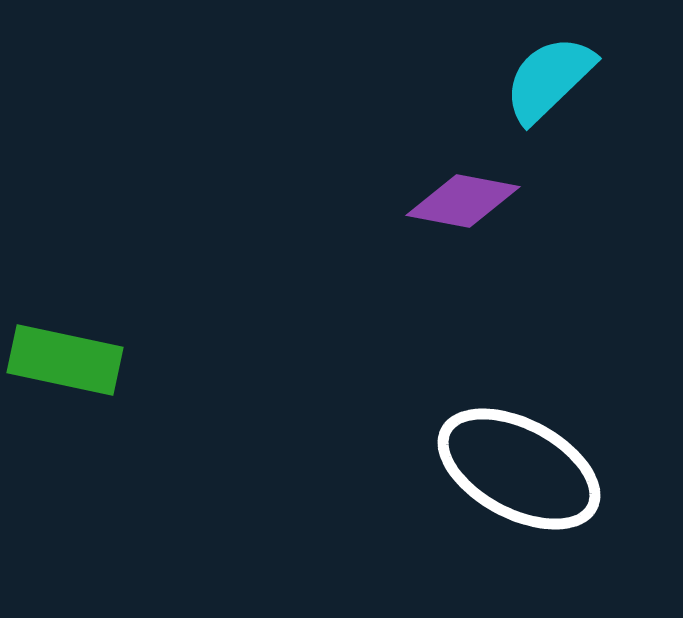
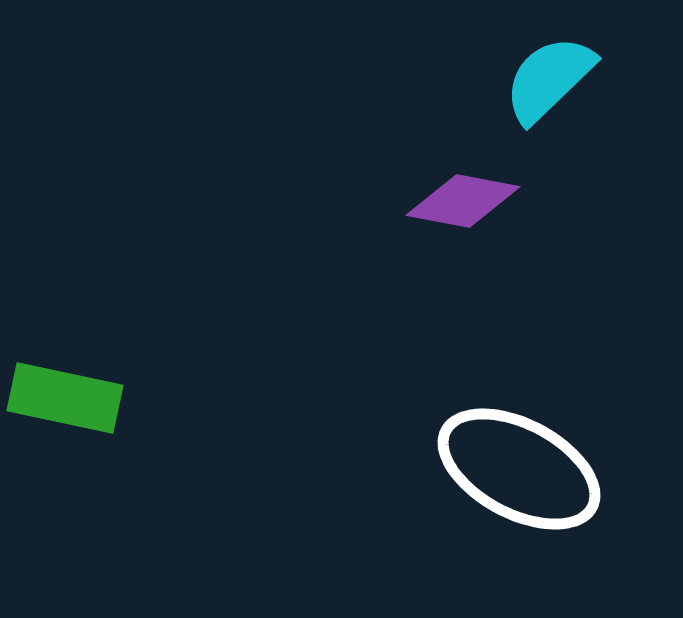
green rectangle: moved 38 px down
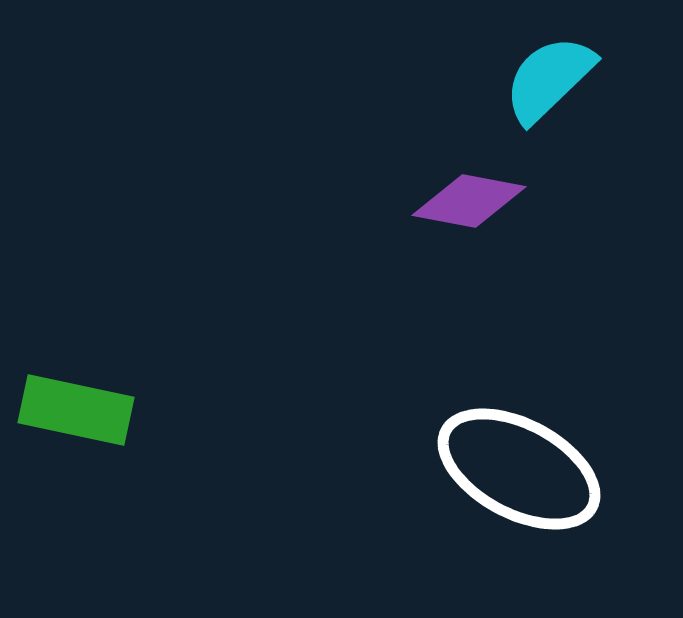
purple diamond: moved 6 px right
green rectangle: moved 11 px right, 12 px down
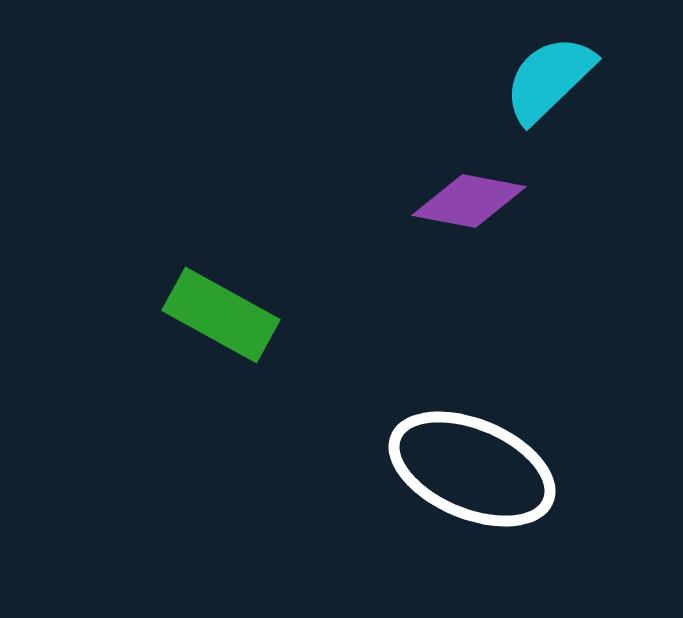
green rectangle: moved 145 px right, 95 px up; rotated 17 degrees clockwise
white ellipse: moved 47 px left; rotated 5 degrees counterclockwise
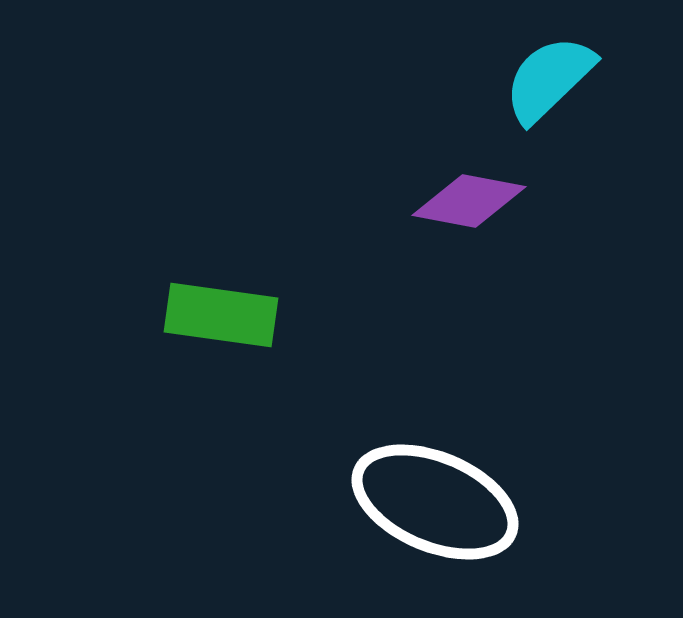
green rectangle: rotated 21 degrees counterclockwise
white ellipse: moved 37 px left, 33 px down
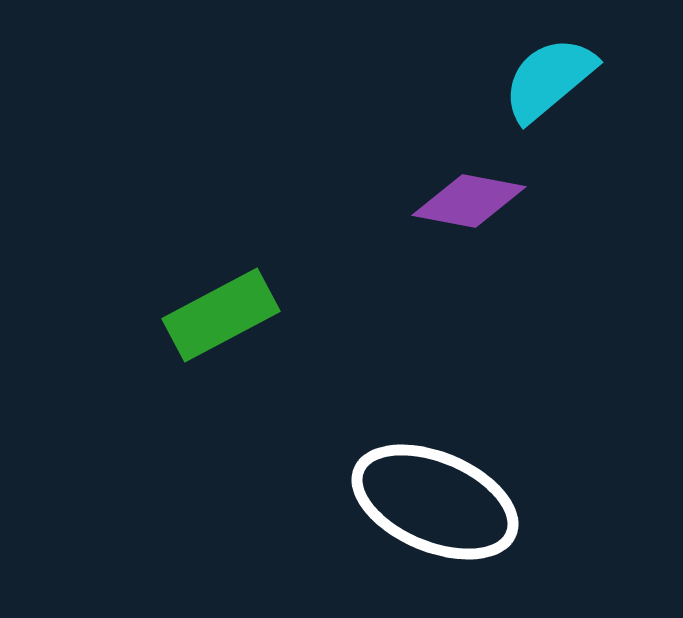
cyan semicircle: rotated 4 degrees clockwise
green rectangle: rotated 36 degrees counterclockwise
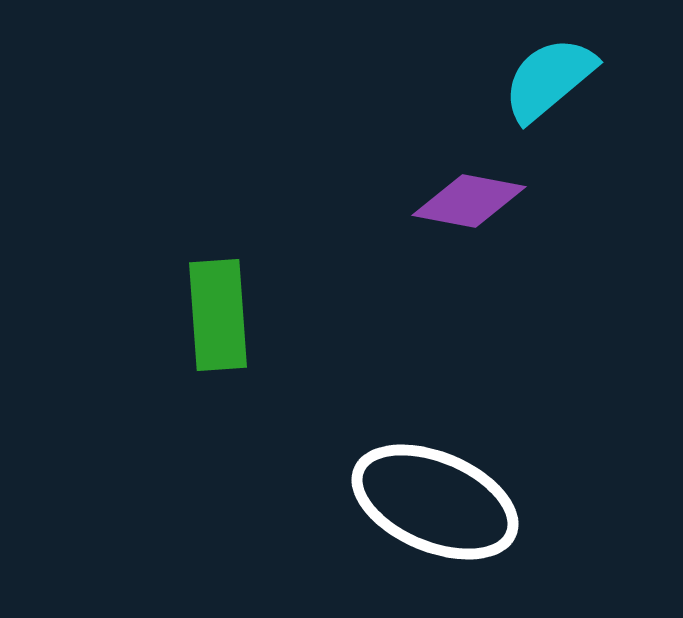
green rectangle: moved 3 px left; rotated 66 degrees counterclockwise
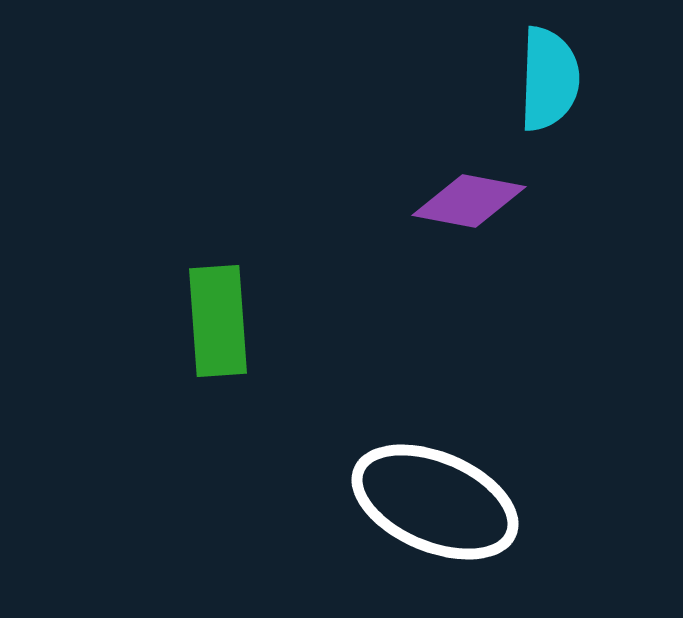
cyan semicircle: rotated 132 degrees clockwise
green rectangle: moved 6 px down
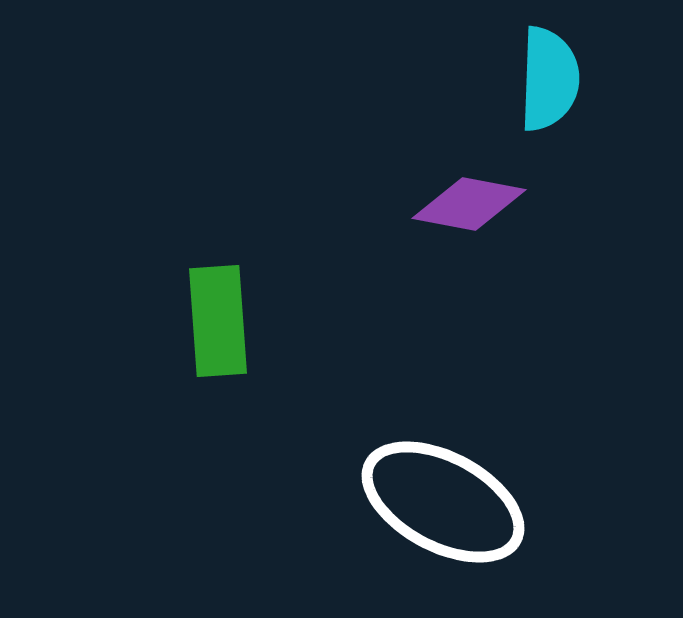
purple diamond: moved 3 px down
white ellipse: moved 8 px right; rotated 5 degrees clockwise
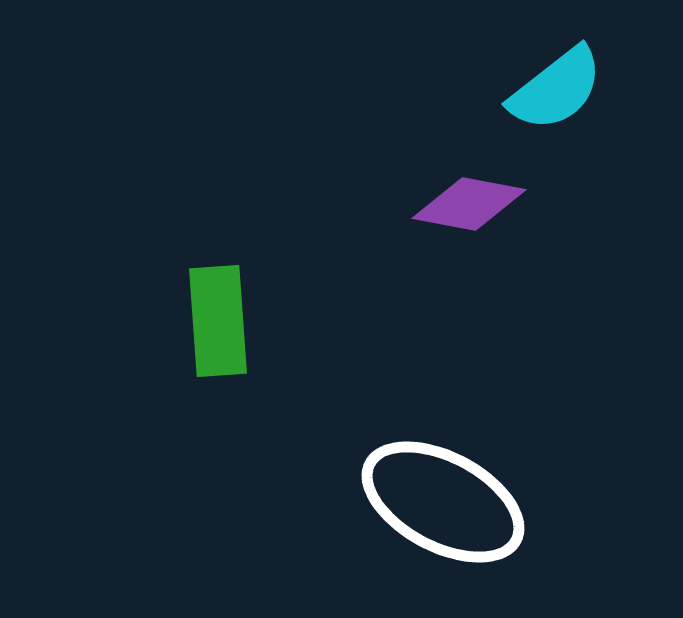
cyan semicircle: moved 7 px right, 10 px down; rotated 50 degrees clockwise
